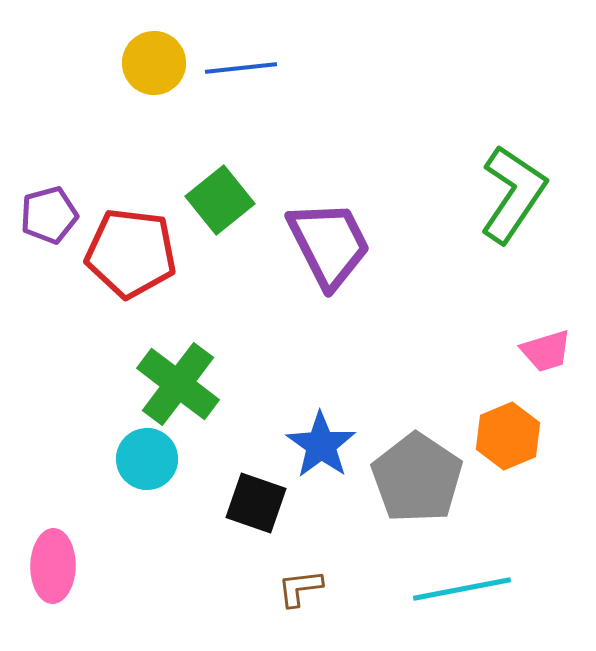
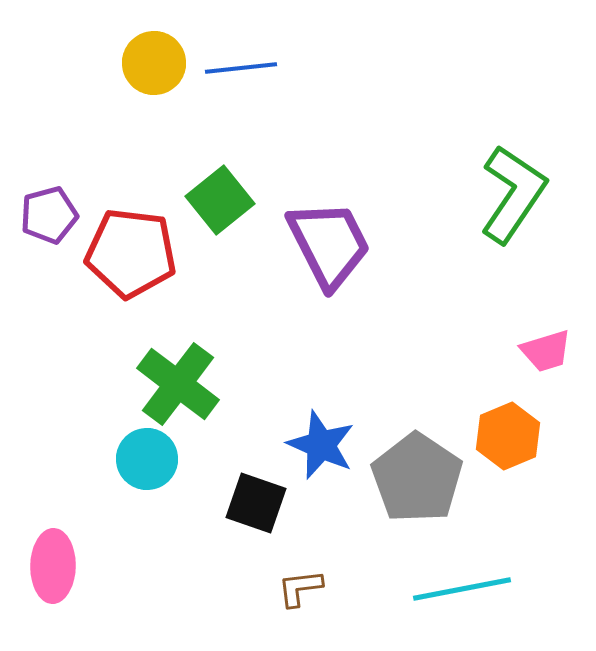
blue star: rotated 12 degrees counterclockwise
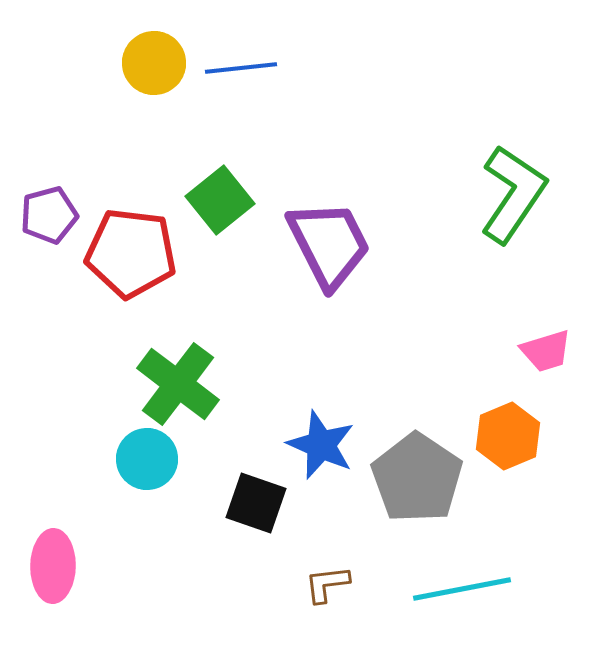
brown L-shape: moved 27 px right, 4 px up
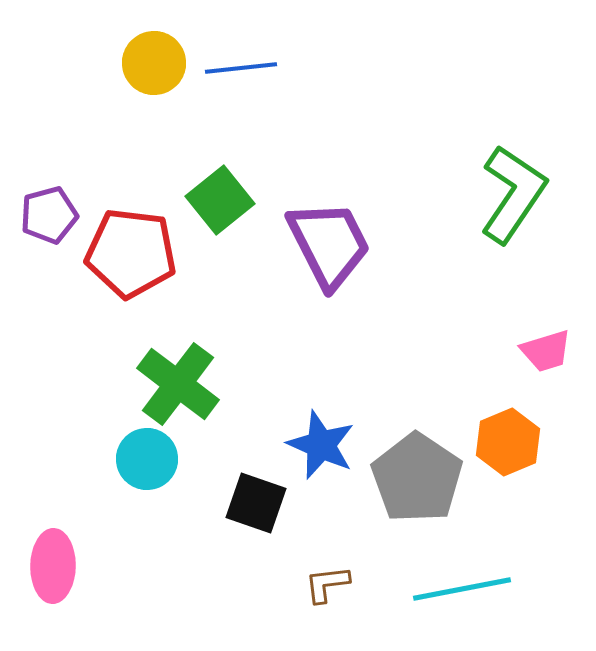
orange hexagon: moved 6 px down
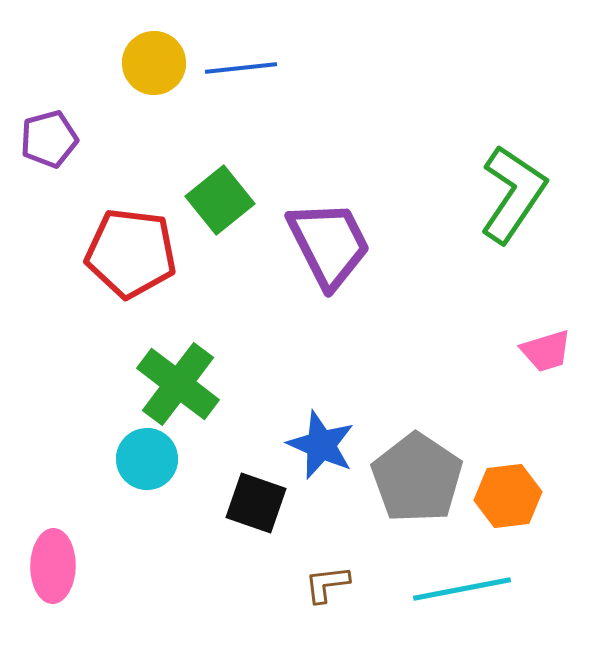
purple pentagon: moved 76 px up
orange hexagon: moved 54 px down; rotated 16 degrees clockwise
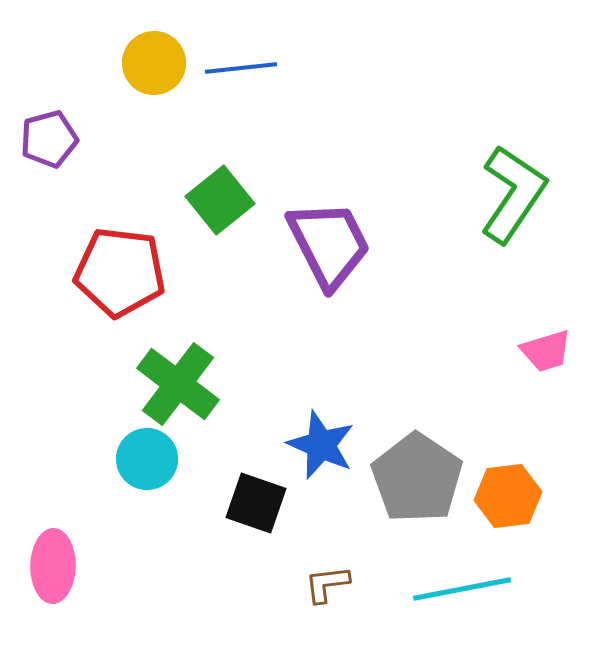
red pentagon: moved 11 px left, 19 px down
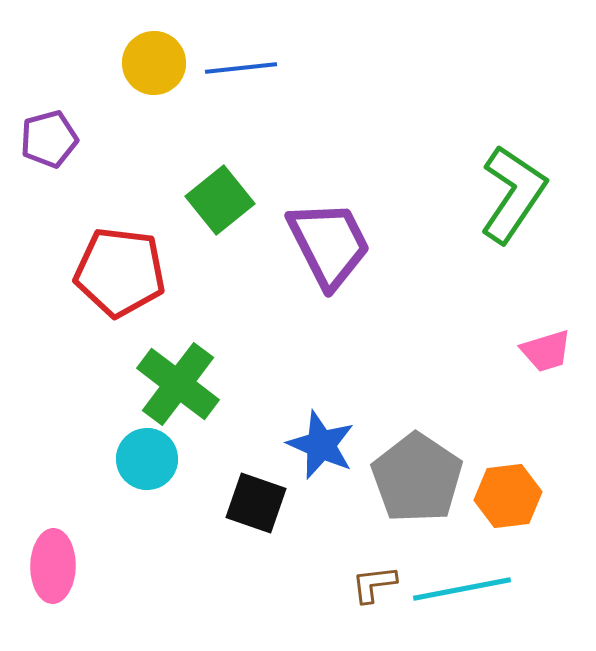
brown L-shape: moved 47 px right
